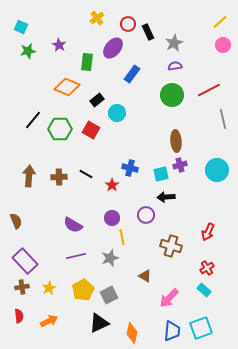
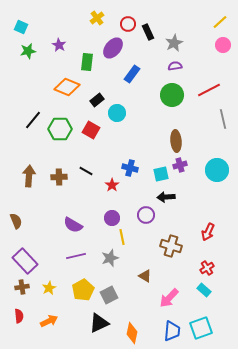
black line at (86, 174): moved 3 px up
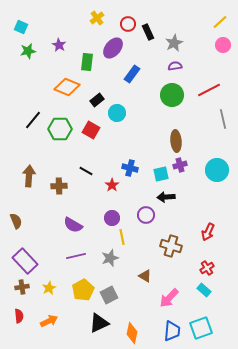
brown cross at (59, 177): moved 9 px down
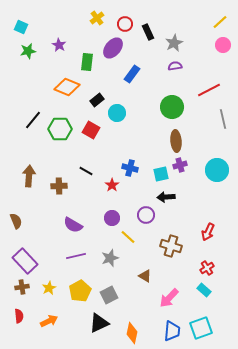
red circle at (128, 24): moved 3 px left
green circle at (172, 95): moved 12 px down
yellow line at (122, 237): moved 6 px right; rotated 35 degrees counterclockwise
yellow pentagon at (83, 290): moved 3 px left, 1 px down
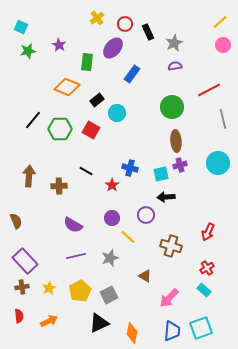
cyan circle at (217, 170): moved 1 px right, 7 px up
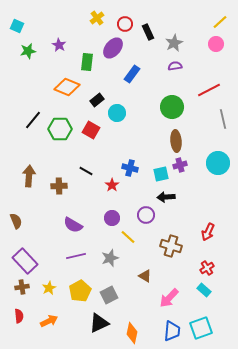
cyan square at (21, 27): moved 4 px left, 1 px up
pink circle at (223, 45): moved 7 px left, 1 px up
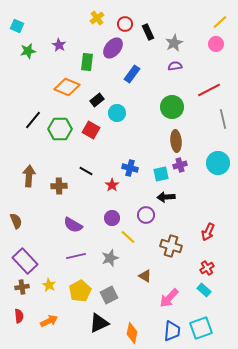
yellow star at (49, 288): moved 3 px up; rotated 16 degrees counterclockwise
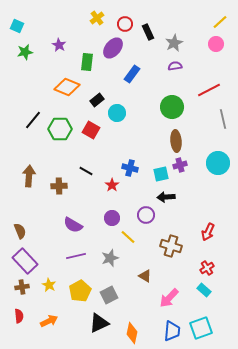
green star at (28, 51): moved 3 px left, 1 px down
brown semicircle at (16, 221): moved 4 px right, 10 px down
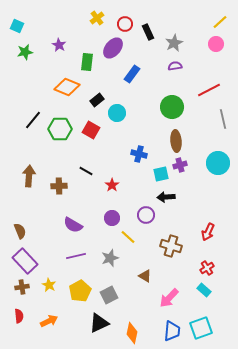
blue cross at (130, 168): moved 9 px right, 14 px up
